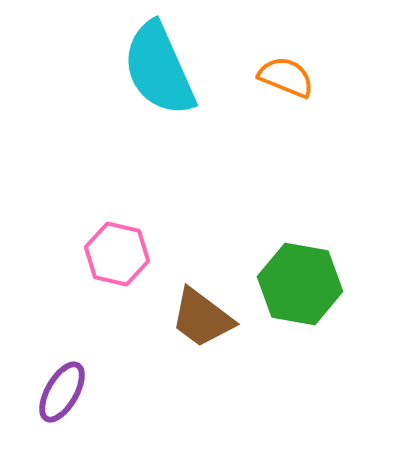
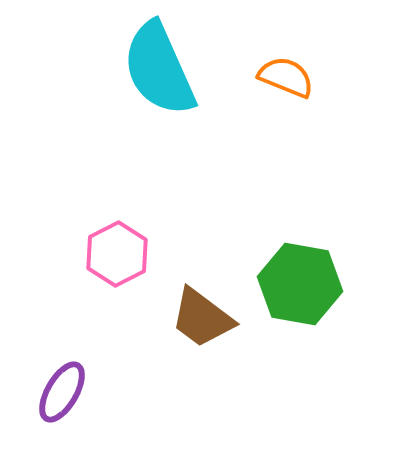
pink hexagon: rotated 20 degrees clockwise
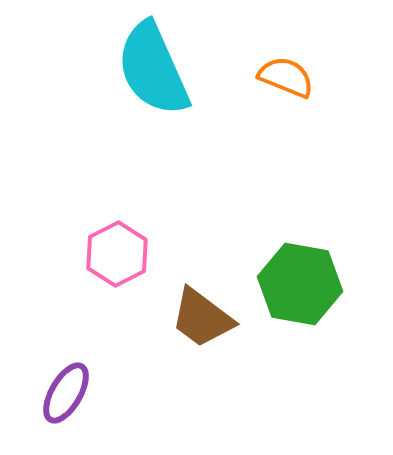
cyan semicircle: moved 6 px left
purple ellipse: moved 4 px right, 1 px down
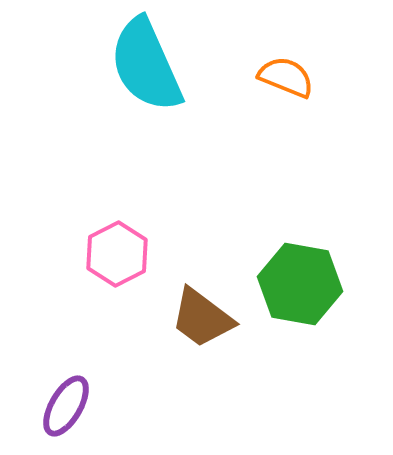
cyan semicircle: moved 7 px left, 4 px up
purple ellipse: moved 13 px down
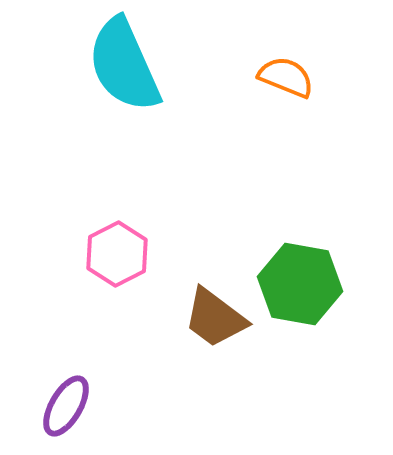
cyan semicircle: moved 22 px left
brown trapezoid: moved 13 px right
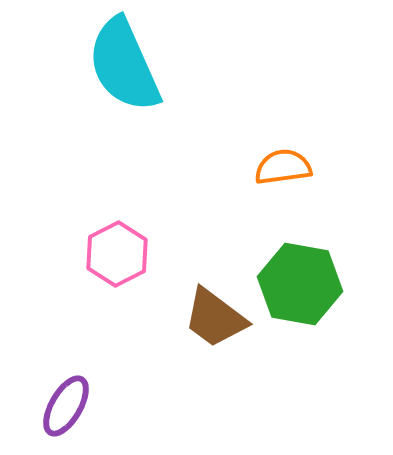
orange semicircle: moved 3 px left, 90 px down; rotated 30 degrees counterclockwise
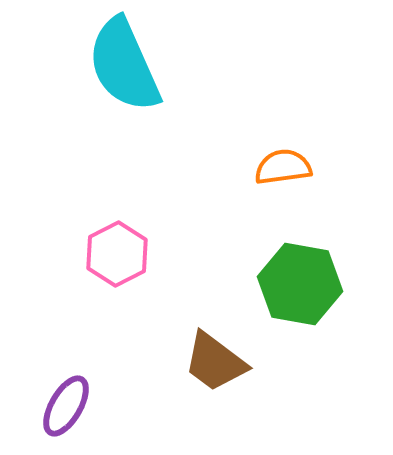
brown trapezoid: moved 44 px down
